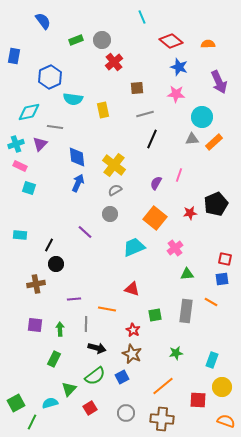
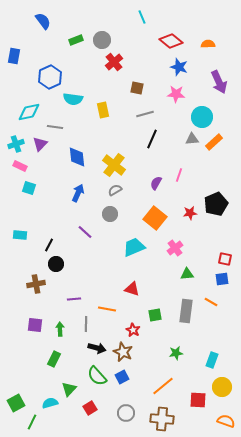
brown square at (137, 88): rotated 16 degrees clockwise
blue arrow at (78, 183): moved 10 px down
brown star at (132, 354): moved 9 px left, 2 px up
green semicircle at (95, 376): moved 2 px right; rotated 85 degrees clockwise
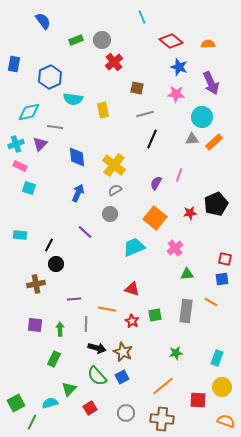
blue rectangle at (14, 56): moved 8 px down
purple arrow at (219, 82): moved 8 px left, 1 px down
red star at (133, 330): moved 1 px left, 9 px up
cyan rectangle at (212, 360): moved 5 px right, 2 px up
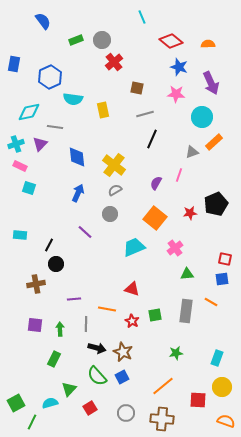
gray triangle at (192, 139): moved 13 px down; rotated 16 degrees counterclockwise
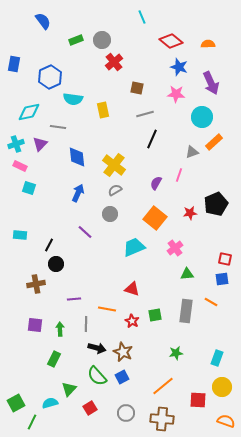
gray line at (55, 127): moved 3 px right
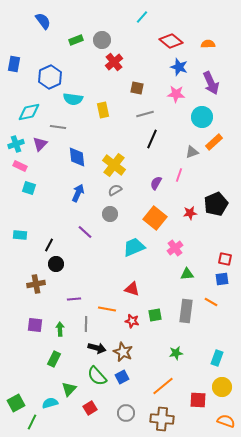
cyan line at (142, 17): rotated 64 degrees clockwise
red star at (132, 321): rotated 16 degrees counterclockwise
